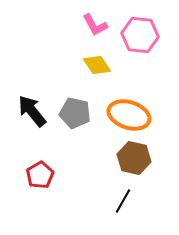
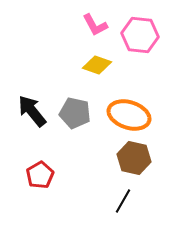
yellow diamond: rotated 36 degrees counterclockwise
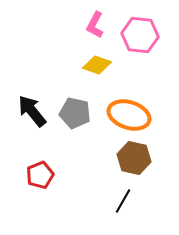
pink L-shape: rotated 56 degrees clockwise
red pentagon: rotated 8 degrees clockwise
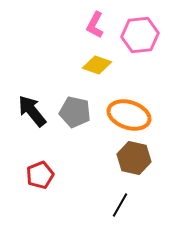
pink hexagon: rotated 12 degrees counterclockwise
gray pentagon: moved 1 px up
black line: moved 3 px left, 4 px down
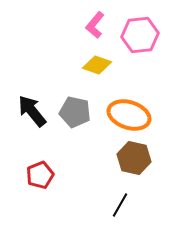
pink L-shape: rotated 12 degrees clockwise
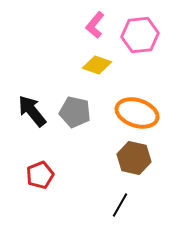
orange ellipse: moved 8 px right, 2 px up
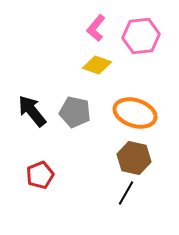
pink L-shape: moved 1 px right, 3 px down
pink hexagon: moved 1 px right, 1 px down
orange ellipse: moved 2 px left
black line: moved 6 px right, 12 px up
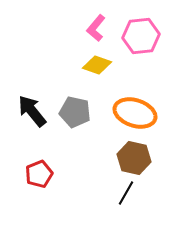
red pentagon: moved 1 px left, 1 px up
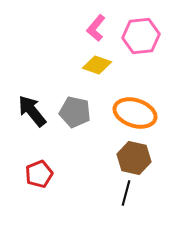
black line: rotated 15 degrees counterclockwise
